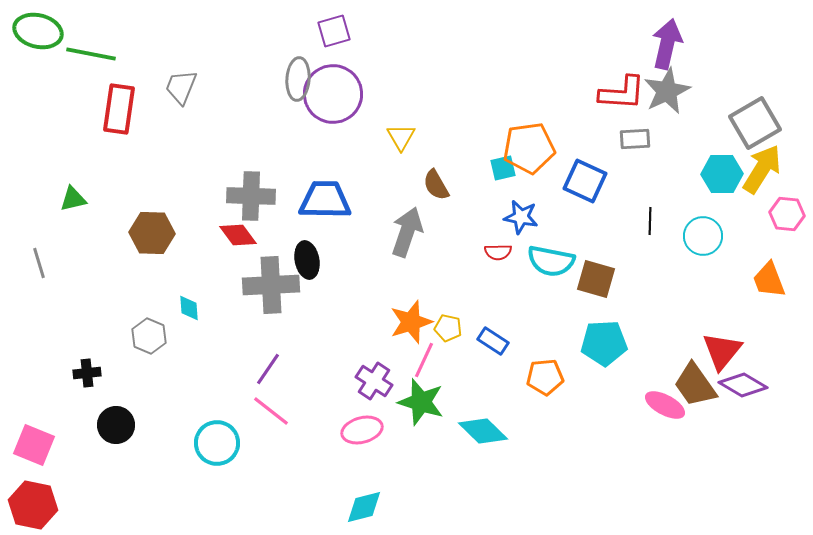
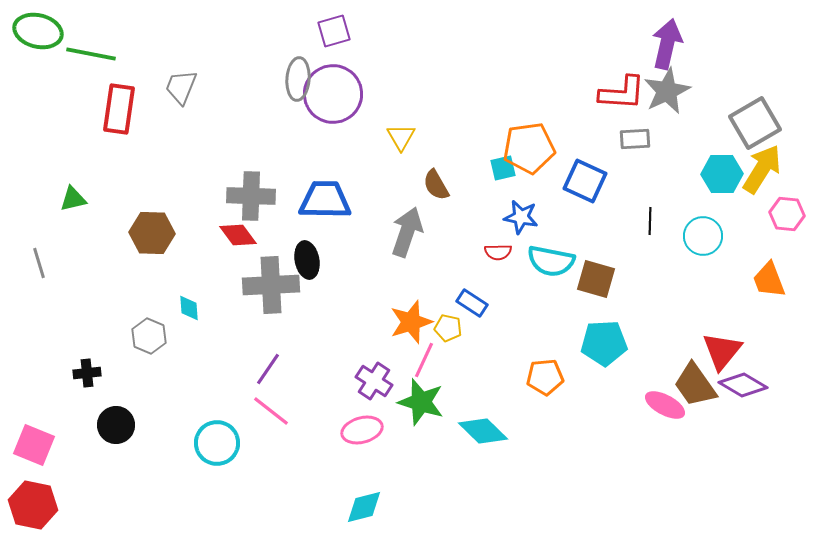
blue rectangle at (493, 341): moved 21 px left, 38 px up
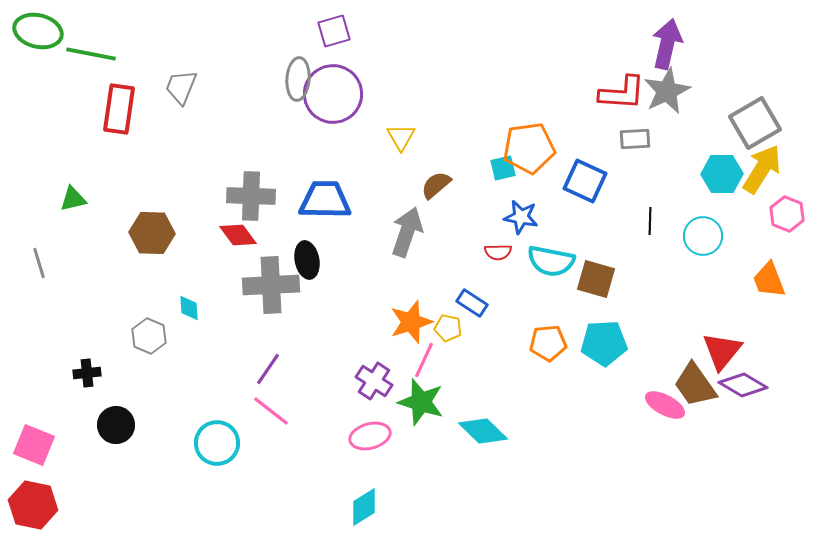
brown semicircle at (436, 185): rotated 80 degrees clockwise
pink hexagon at (787, 214): rotated 16 degrees clockwise
orange pentagon at (545, 377): moved 3 px right, 34 px up
pink ellipse at (362, 430): moved 8 px right, 6 px down
cyan diamond at (364, 507): rotated 18 degrees counterclockwise
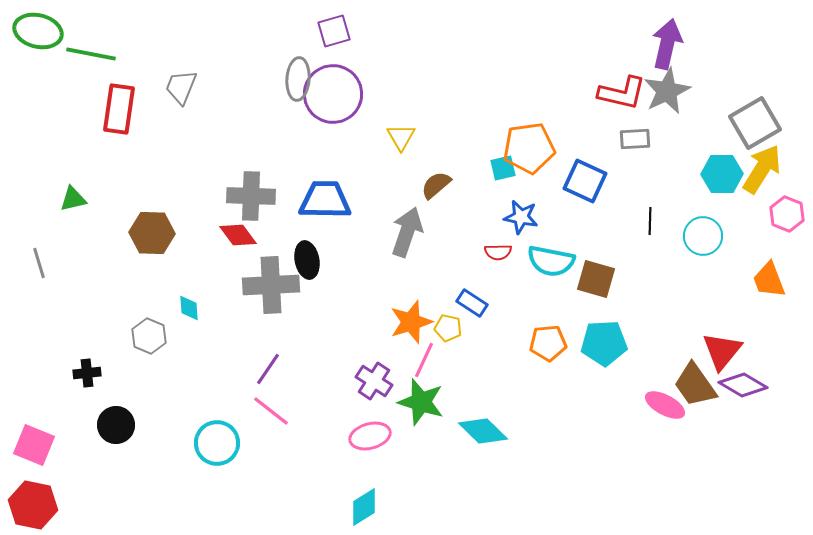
red L-shape at (622, 93): rotated 9 degrees clockwise
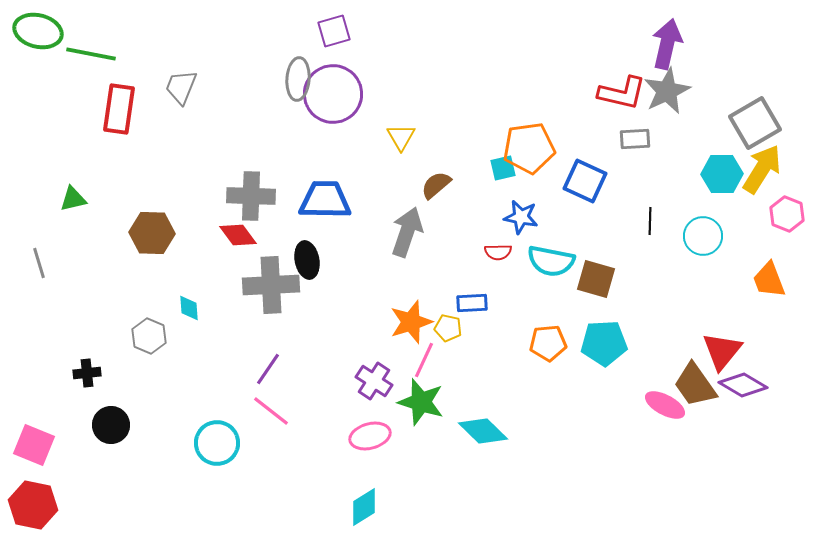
blue rectangle at (472, 303): rotated 36 degrees counterclockwise
black circle at (116, 425): moved 5 px left
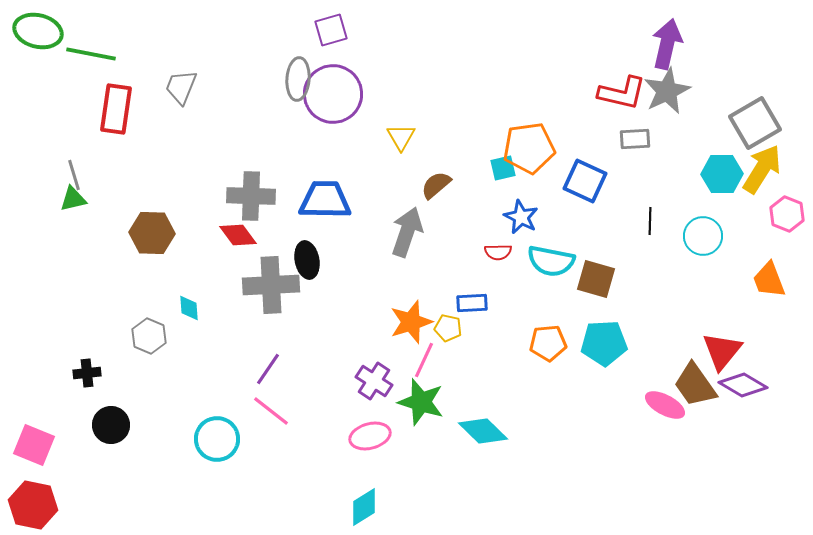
purple square at (334, 31): moved 3 px left, 1 px up
red rectangle at (119, 109): moved 3 px left
blue star at (521, 217): rotated 16 degrees clockwise
gray line at (39, 263): moved 35 px right, 88 px up
cyan circle at (217, 443): moved 4 px up
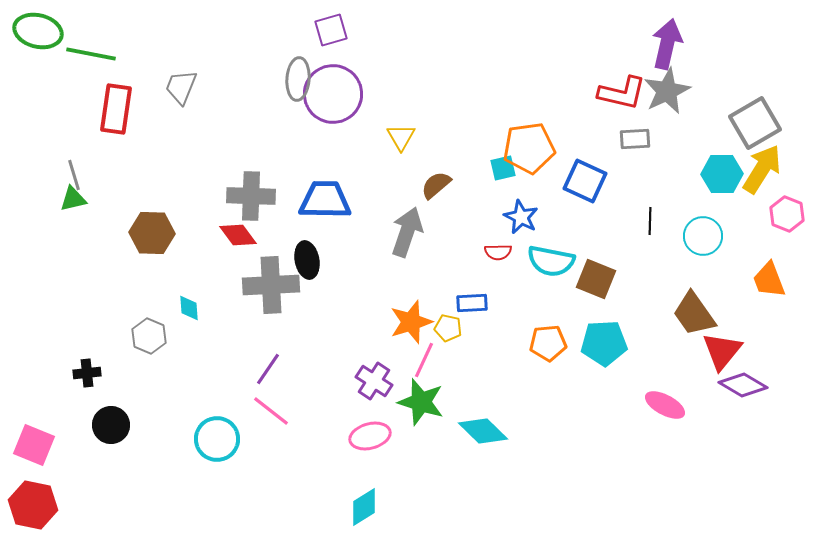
brown square at (596, 279): rotated 6 degrees clockwise
brown trapezoid at (695, 385): moved 1 px left, 71 px up
